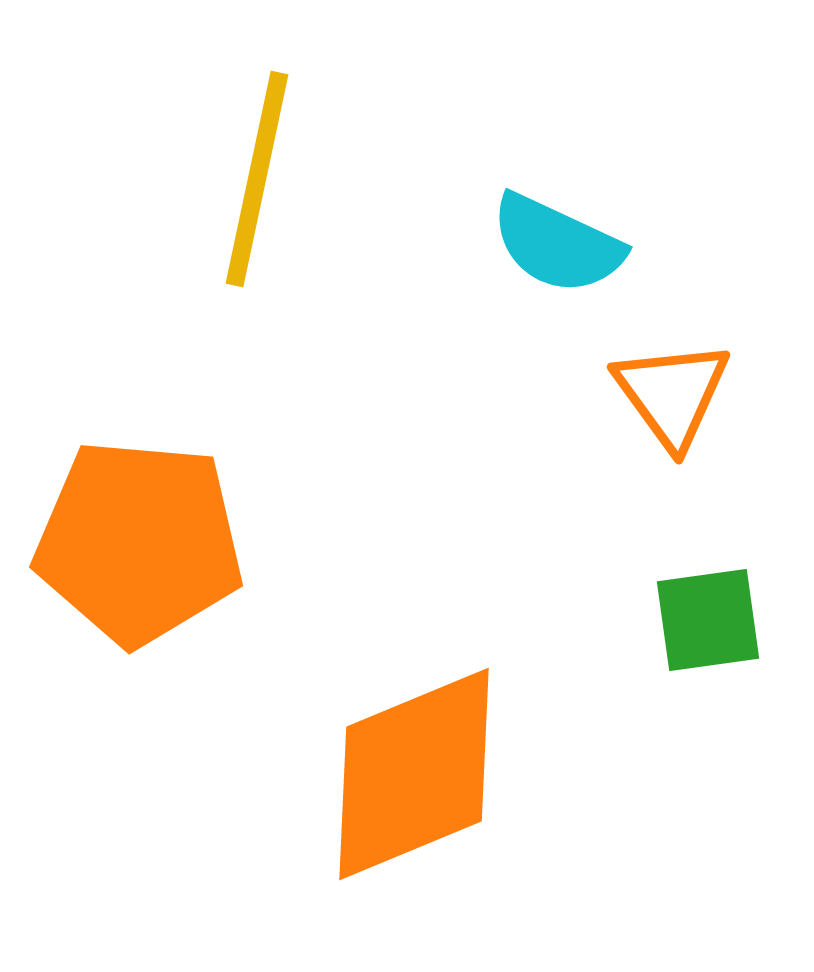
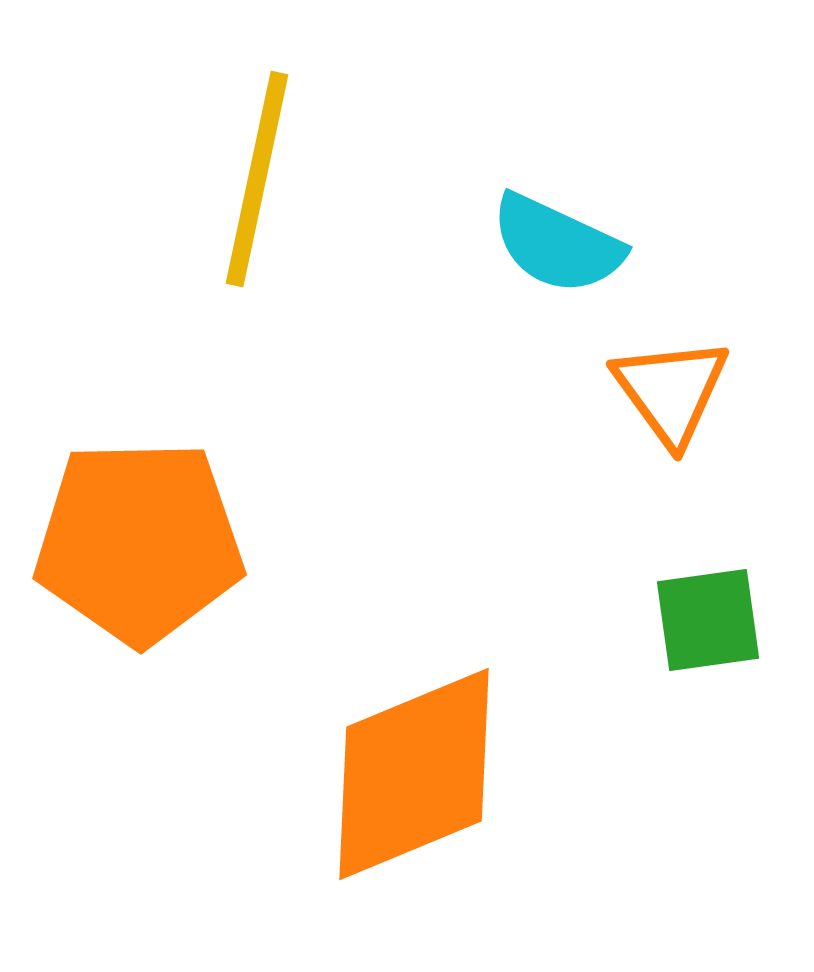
orange triangle: moved 1 px left, 3 px up
orange pentagon: rotated 6 degrees counterclockwise
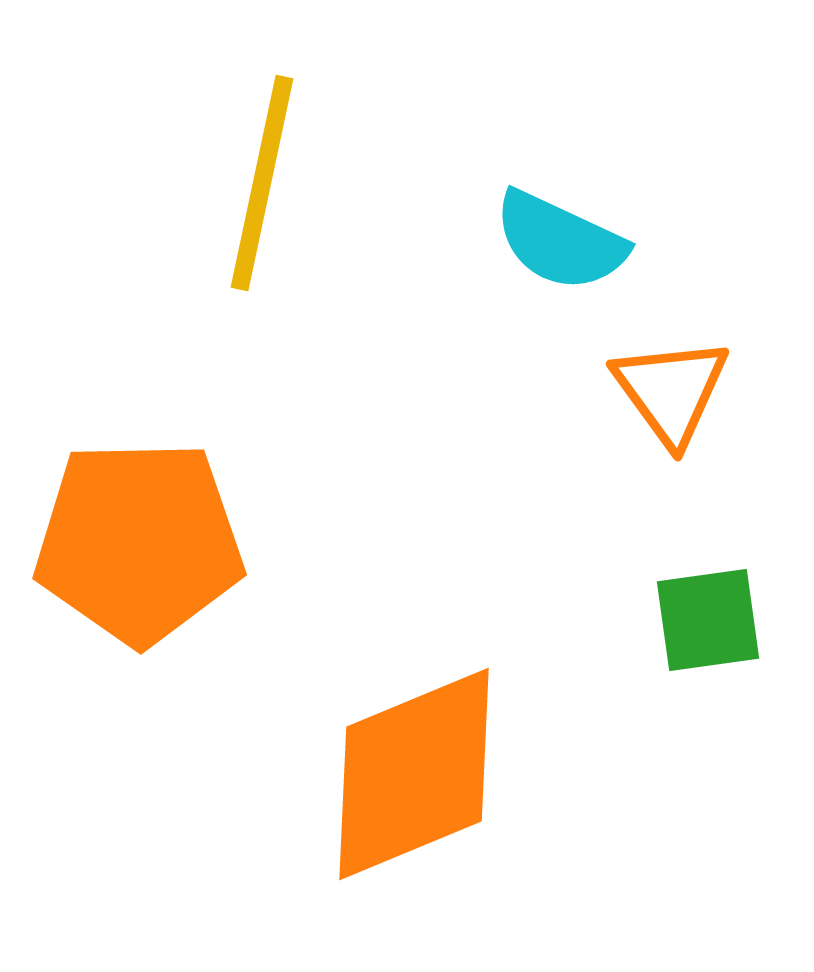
yellow line: moved 5 px right, 4 px down
cyan semicircle: moved 3 px right, 3 px up
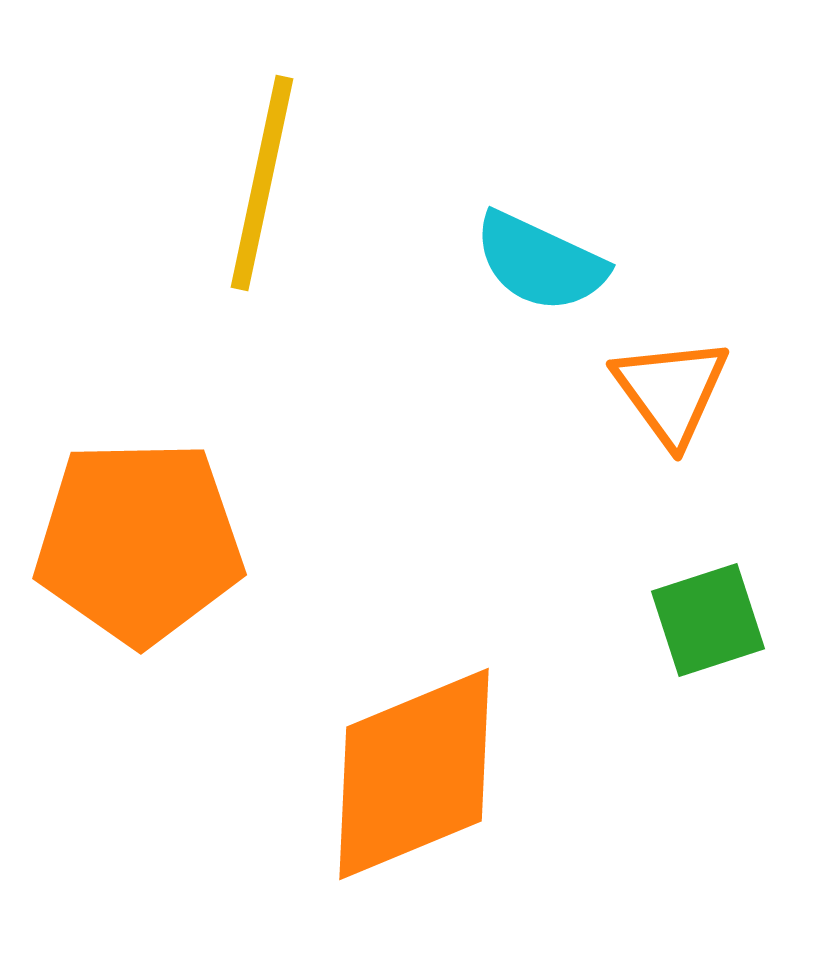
cyan semicircle: moved 20 px left, 21 px down
green square: rotated 10 degrees counterclockwise
